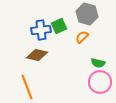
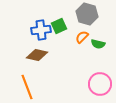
green semicircle: moved 19 px up
pink circle: moved 2 px down
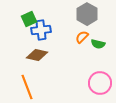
gray hexagon: rotated 15 degrees clockwise
green square: moved 30 px left, 7 px up
pink circle: moved 1 px up
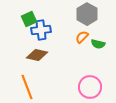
pink circle: moved 10 px left, 4 px down
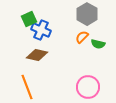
blue cross: rotated 30 degrees clockwise
pink circle: moved 2 px left
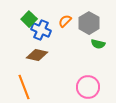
gray hexagon: moved 2 px right, 9 px down
green square: rotated 21 degrees counterclockwise
orange semicircle: moved 17 px left, 16 px up
orange line: moved 3 px left
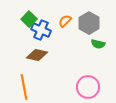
orange line: rotated 10 degrees clockwise
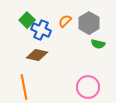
green square: moved 2 px left, 1 px down
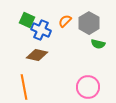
green square: rotated 21 degrees counterclockwise
